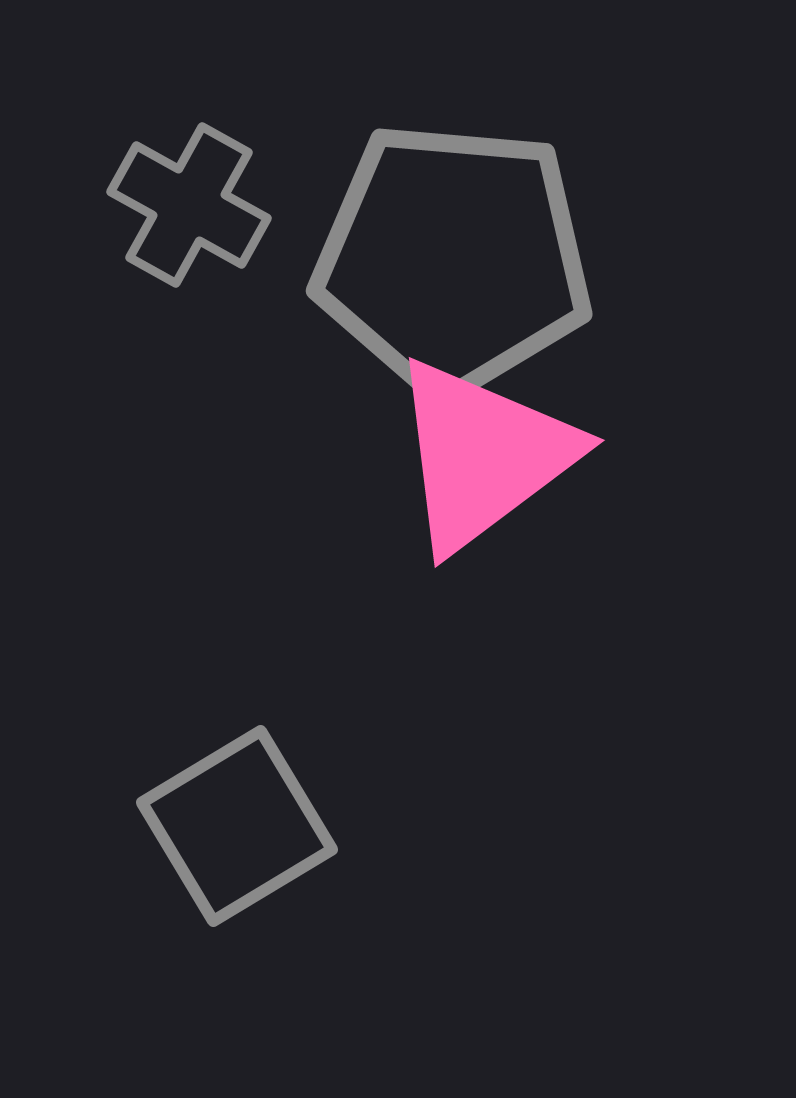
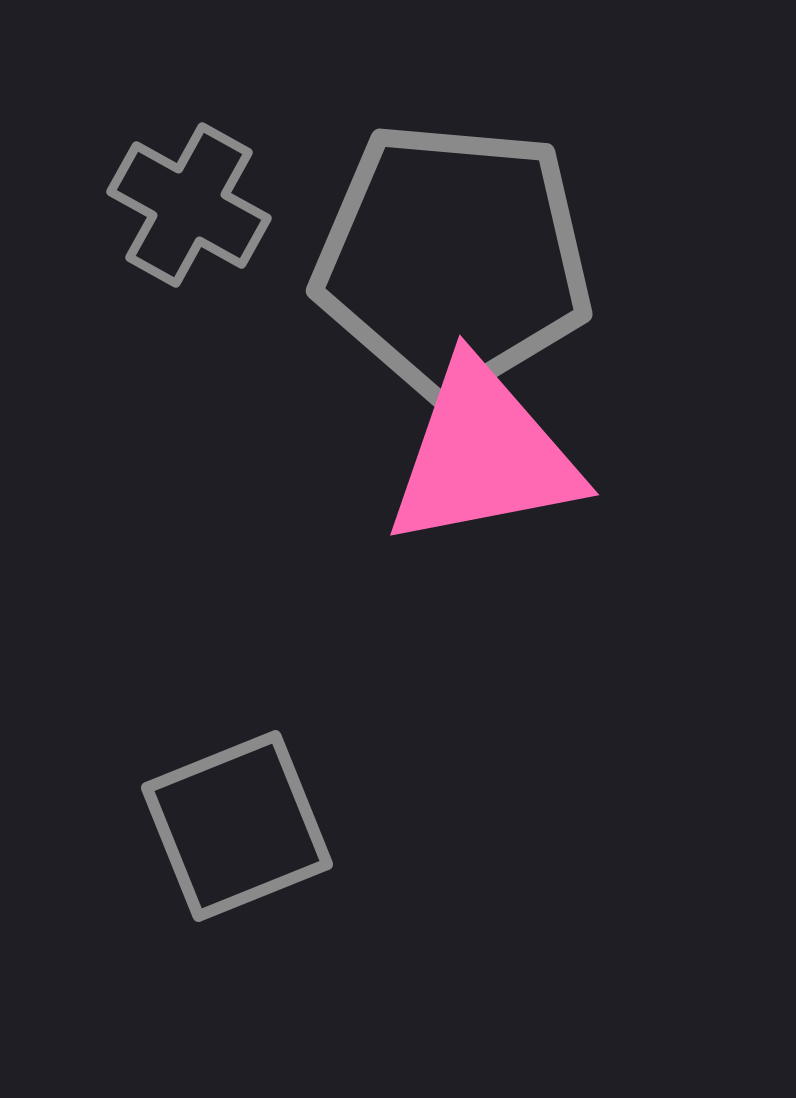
pink triangle: rotated 26 degrees clockwise
gray square: rotated 9 degrees clockwise
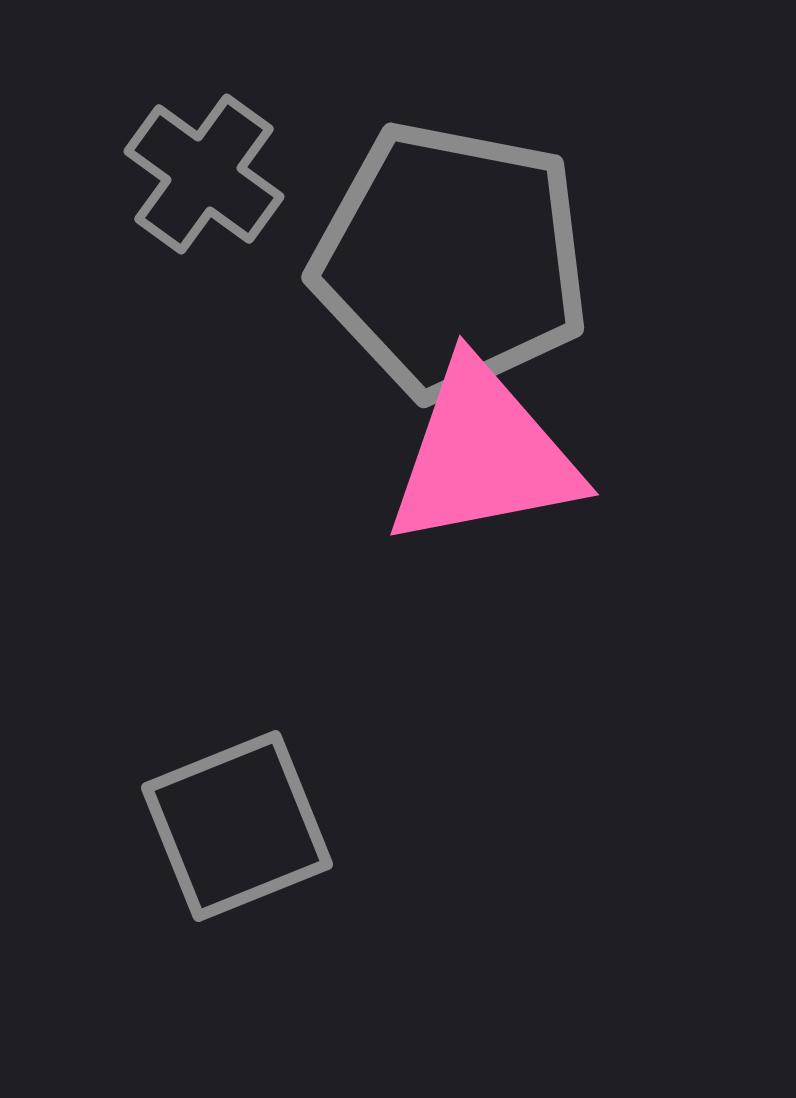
gray cross: moved 15 px right, 31 px up; rotated 7 degrees clockwise
gray pentagon: moved 2 px left, 1 px down; rotated 6 degrees clockwise
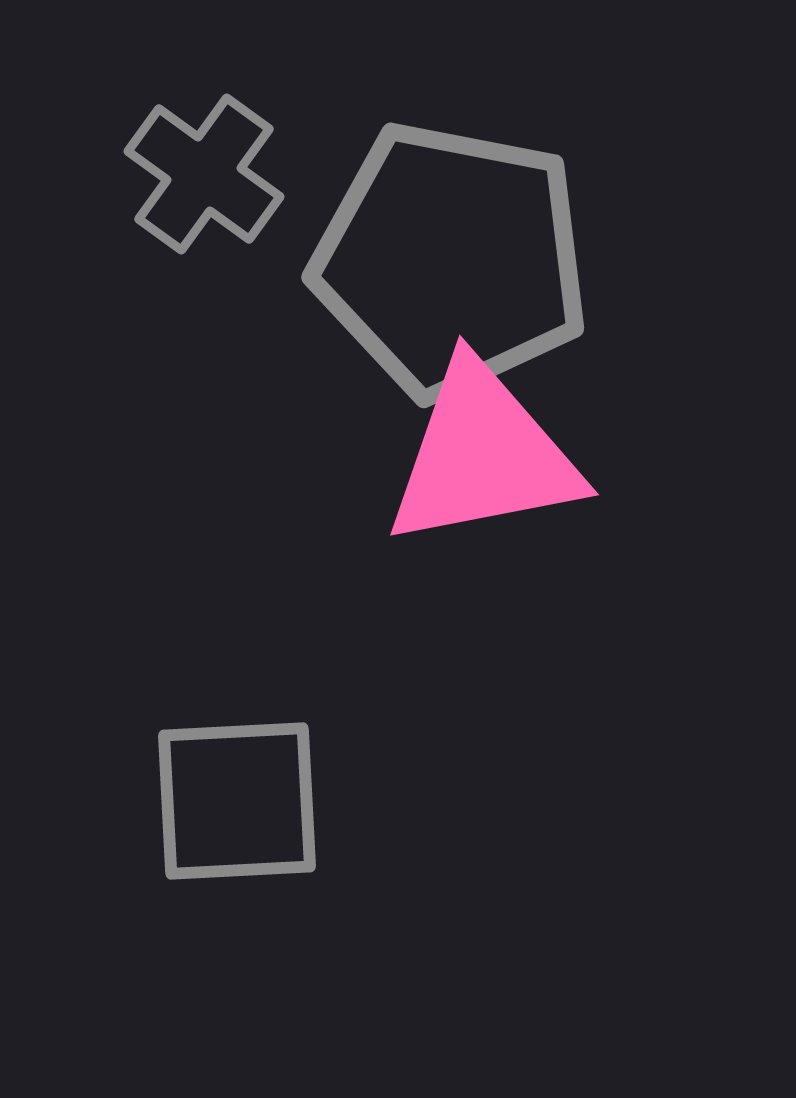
gray square: moved 25 px up; rotated 19 degrees clockwise
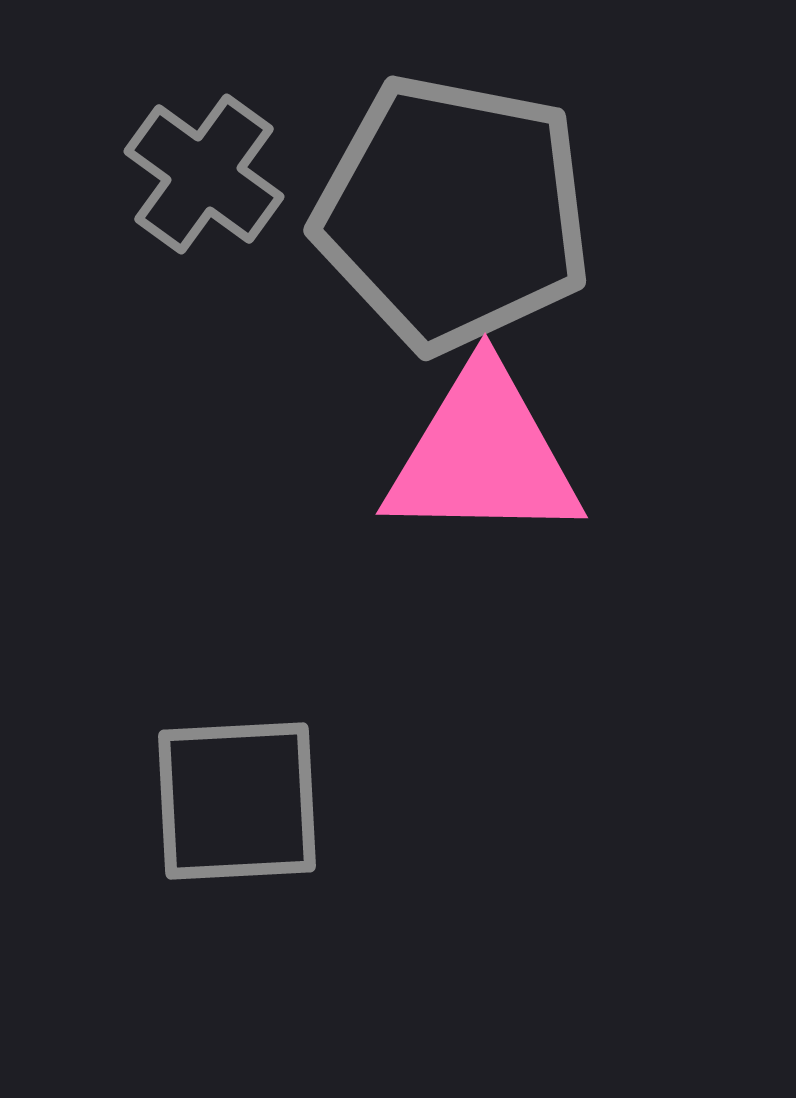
gray pentagon: moved 2 px right, 47 px up
pink triangle: rotated 12 degrees clockwise
